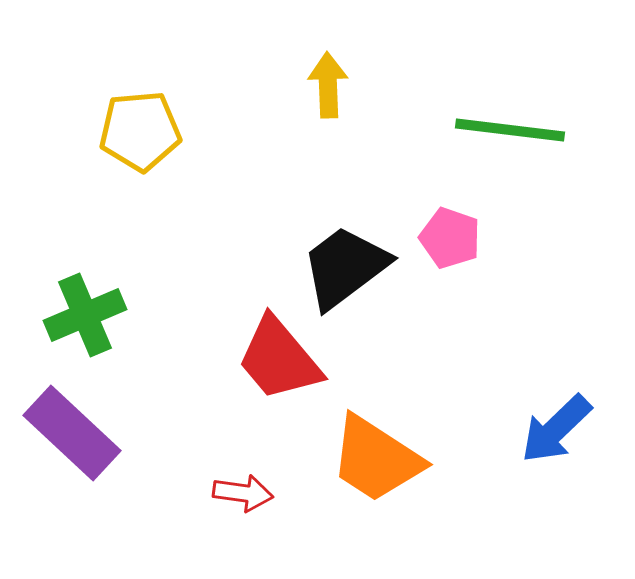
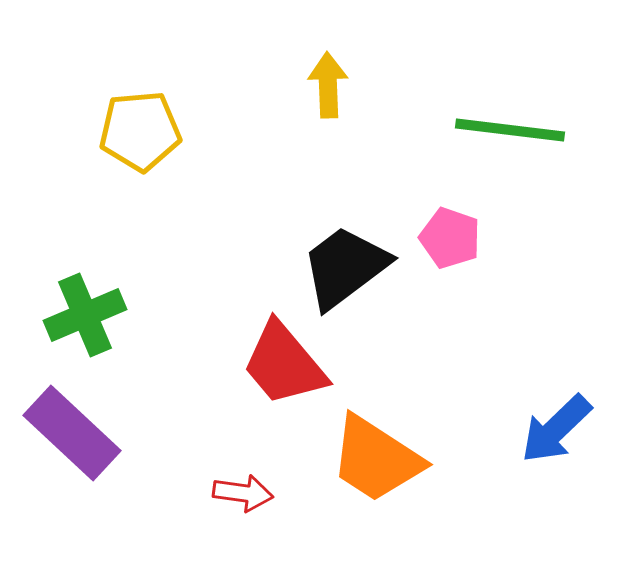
red trapezoid: moved 5 px right, 5 px down
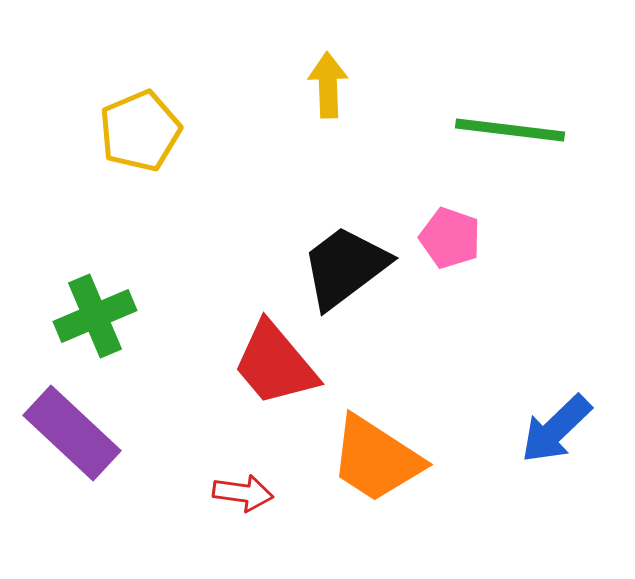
yellow pentagon: rotated 18 degrees counterclockwise
green cross: moved 10 px right, 1 px down
red trapezoid: moved 9 px left
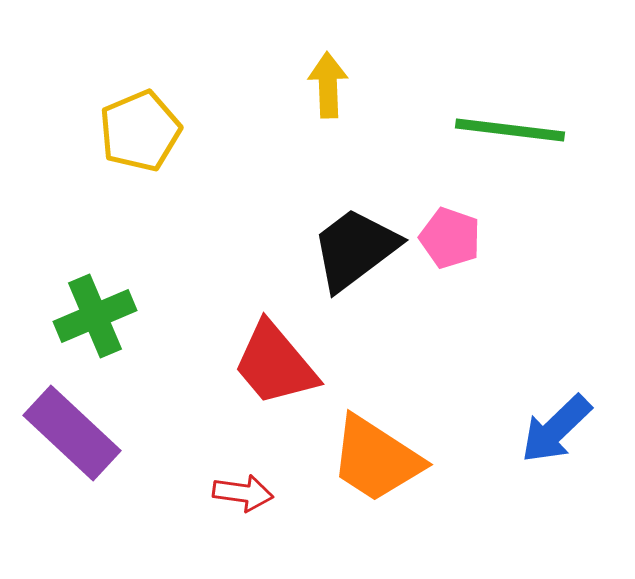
black trapezoid: moved 10 px right, 18 px up
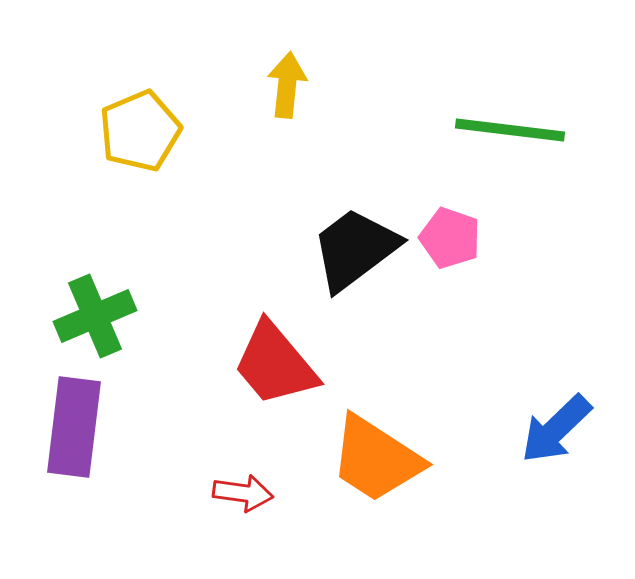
yellow arrow: moved 41 px left; rotated 8 degrees clockwise
purple rectangle: moved 2 px right, 6 px up; rotated 54 degrees clockwise
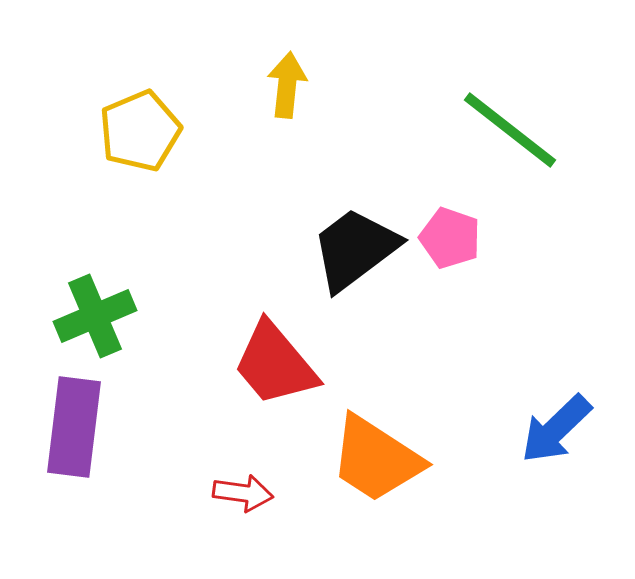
green line: rotated 31 degrees clockwise
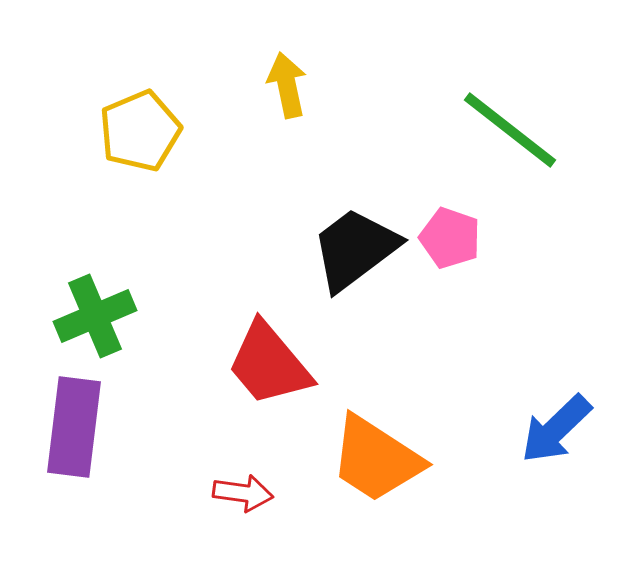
yellow arrow: rotated 18 degrees counterclockwise
red trapezoid: moved 6 px left
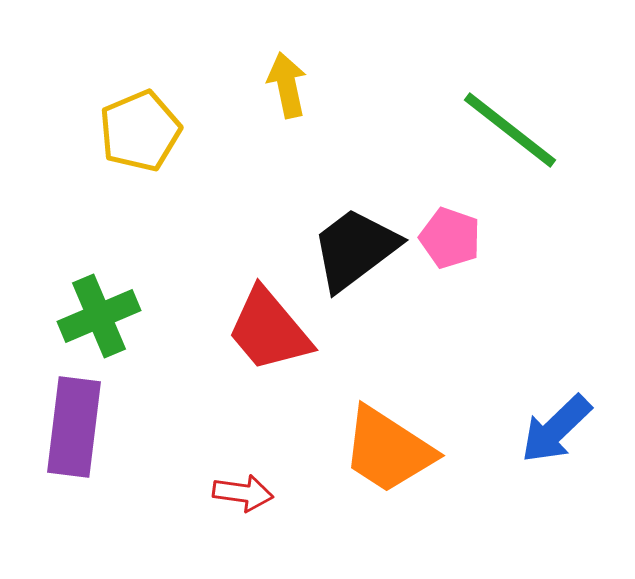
green cross: moved 4 px right
red trapezoid: moved 34 px up
orange trapezoid: moved 12 px right, 9 px up
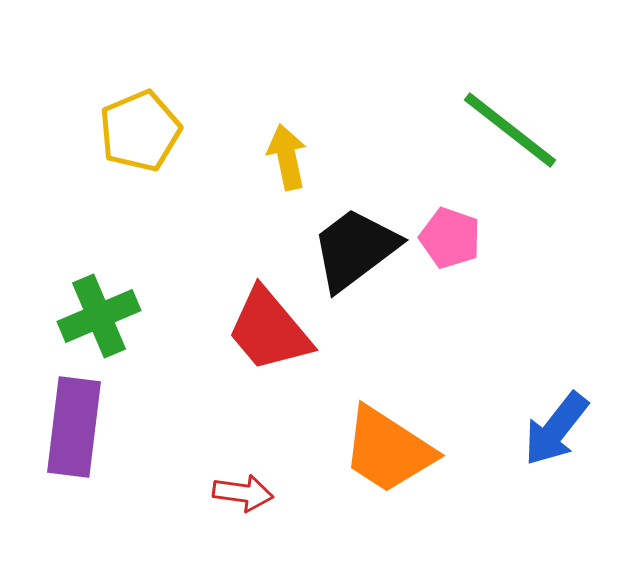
yellow arrow: moved 72 px down
blue arrow: rotated 8 degrees counterclockwise
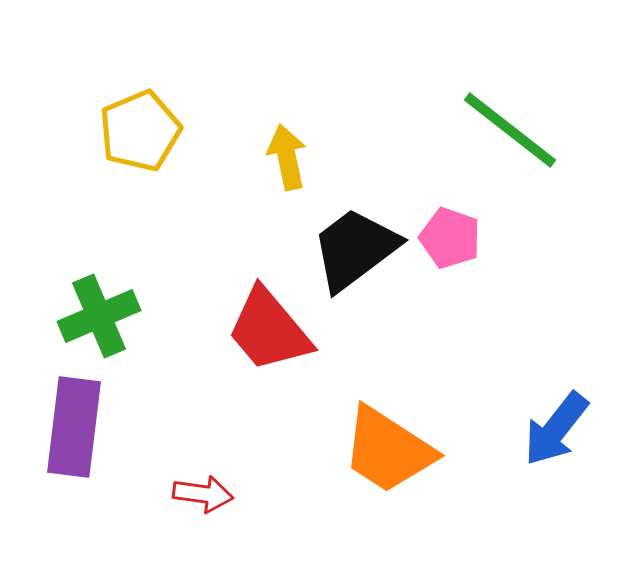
red arrow: moved 40 px left, 1 px down
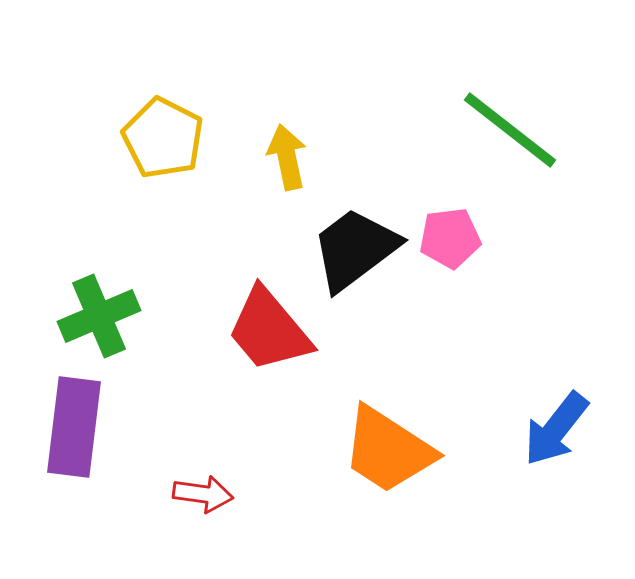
yellow pentagon: moved 23 px right, 7 px down; rotated 22 degrees counterclockwise
pink pentagon: rotated 26 degrees counterclockwise
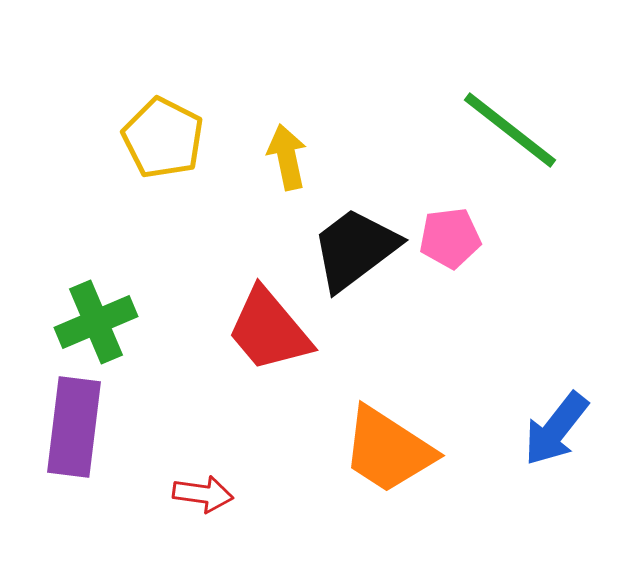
green cross: moved 3 px left, 6 px down
